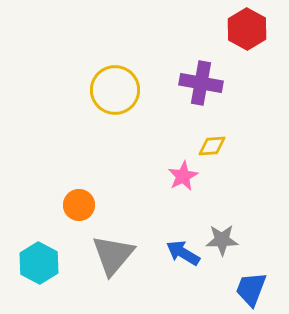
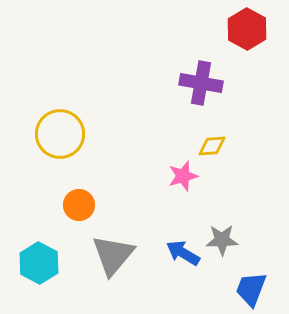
yellow circle: moved 55 px left, 44 px down
pink star: rotated 12 degrees clockwise
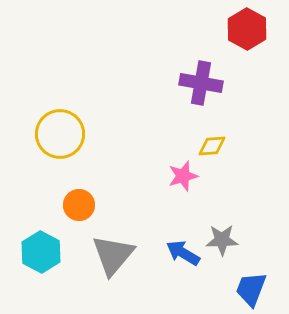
cyan hexagon: moved 2 px right, 11 px up
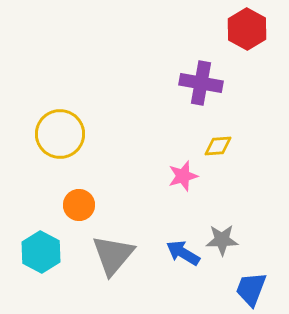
yellow diamond: moved 6 px right
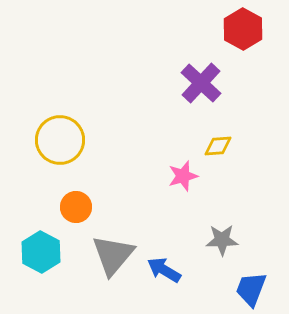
red hexagon: moved 4 px left
purple cross: rotated 33 degrees clockwise
yellow circle: moved 6 px down
orange circle: moved 3 px left, 2 px down
blue arrow: moved 19 px left, 17 px down
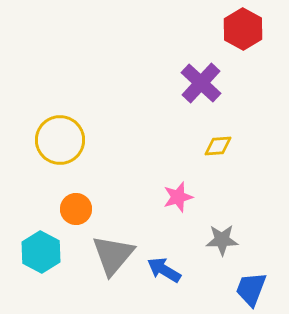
pink star: moved 5 px left, 21 px down
orange circle: moved 2 px down
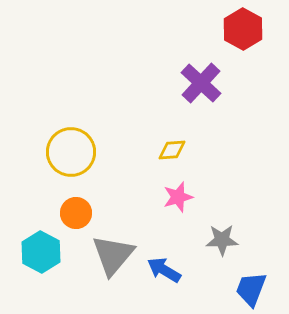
yellow circle: moved 11 px right, 12 px down
yellow diamond: moved 46 px left, 4 px down
orange circle: moved 4 px down
